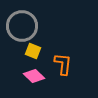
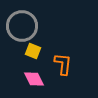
pink diamond: moved 3 px down; rotated 20 degrees clockwise
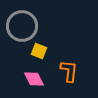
yellow square: moved 6 px right
orange L-shape: moved 6 px right, 7 px down
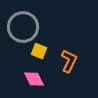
gray circle: moved 1 px right, 1 px down
orange L-shape: moved 10 px up; rotated 20 degrees clockwise
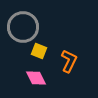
pink diamond: moved 2 px right, 1 px up
